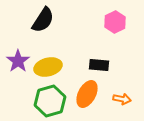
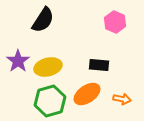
pink hexagon: rotated 10 degrees counterclockwise
orange ellipse: rotated 28 degrees clockwise
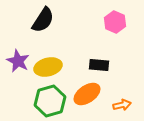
purple star: rotated 10 degrees counterclockwise
orange arrow: moved 6 px down; rotated 24 degrees counterclockwise
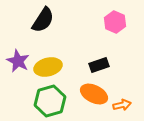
black rectangle: rotated 24 degrees counterclockwise
orange ellipse: moved 7 px right; rotated 60 degrees clockwise
